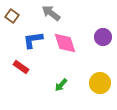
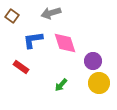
gray arrow: rotated 54 degrees counterclockwise
purple circle: moved 10 px left, 24 px down
yellow circle: moved 1 px left
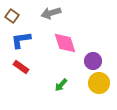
blue L-shape: moved 12 px left
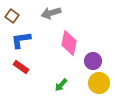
pink diamond: moved 4 px right; rotated 30 degrees clockwise
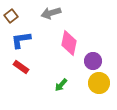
brown square: moved 1 px left; rotated 16 degrees clockwise
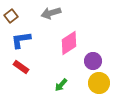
pink diamond: rotated 45 degrees clockwise
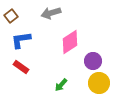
pink diamond: moved 1 px right, 1 px up
